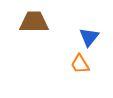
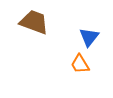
brown trapezoid: rotated 20 degrees clockwise
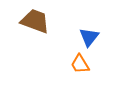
brown trapezoid: moved 1 px right, 1 px up
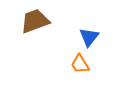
brown trapezoid: rotated 40 degrees counterclockwise
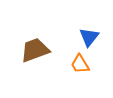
brown trapezoid: moved 29 px down
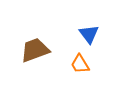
blue triangle: moved 3 px up; rotated 15 degrees counterclockwise
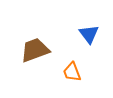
orange trapezoid: moved 8 px left, 8 px down; rotated 10 degrees clockwise
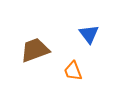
orange trapezoid: moved 1 px right, 1 px up
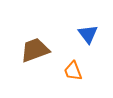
blue triangle: moved 1 px left
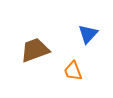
blue triangle: rotated 20 degrees clockwise
